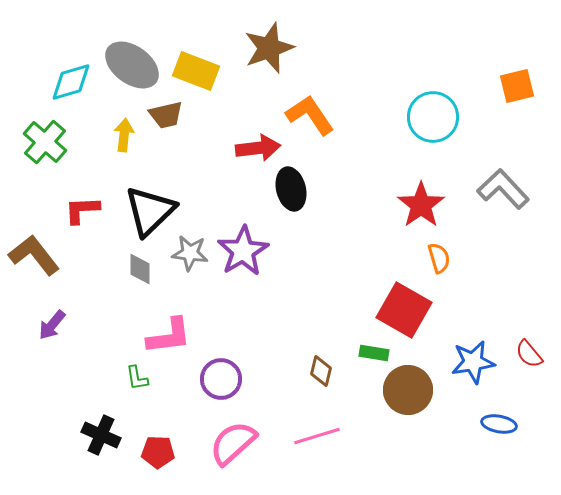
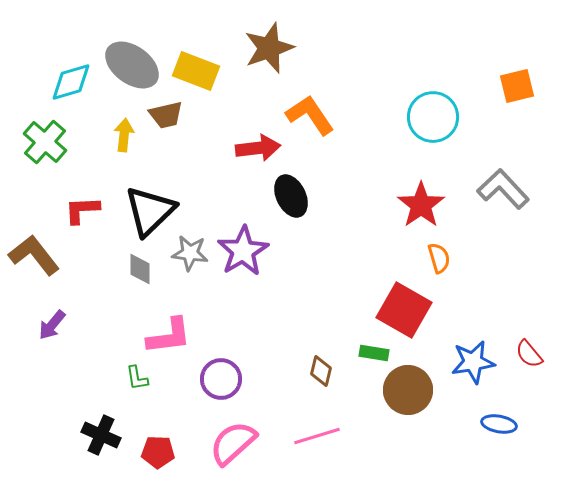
black ellipse: moved 7 px down; rotated 12 degrees counterclockwise
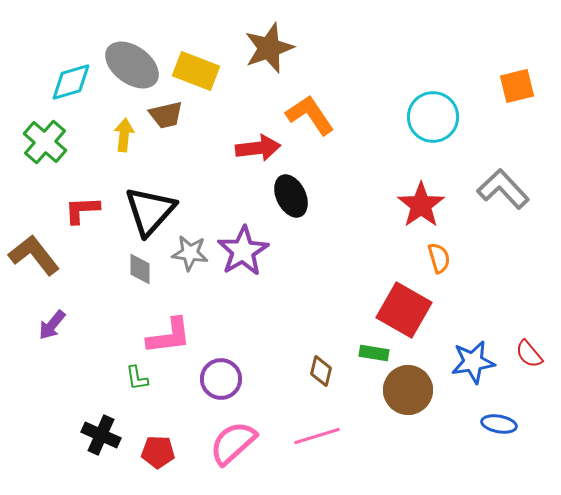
black triangle: rotated 4 degrees counterclockwise
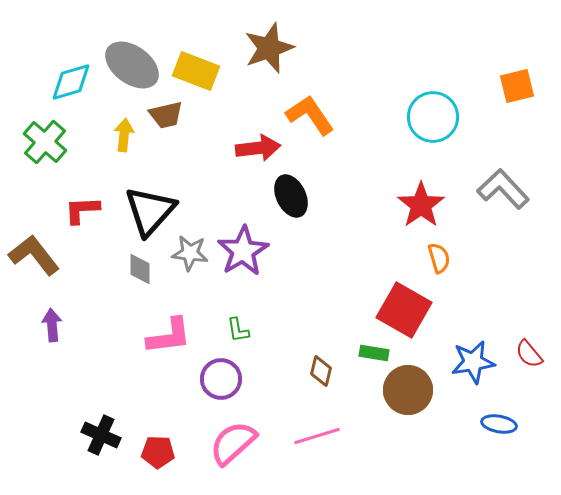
purple arrow: rotated 136 degrees clockwise
green L-shape: moved 101 px right, 48 px up
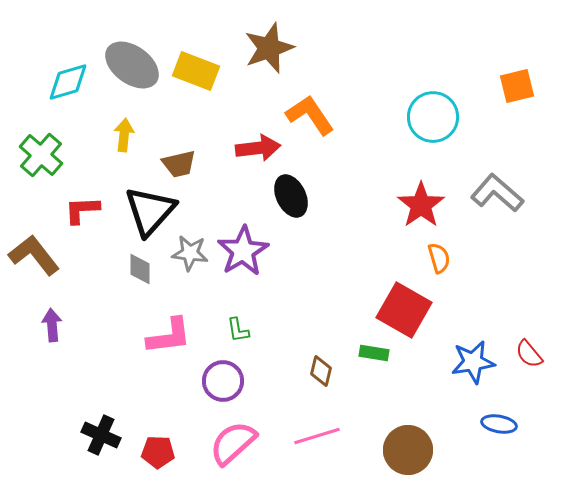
cyan diamond: moved 3 px left
brown trapezoid: moved 13 px right, 49 px down
green cross: moved 4 px left, 13 px down
gray L-shape: moved 6 px left, 4 px down; rotated 6 degrees counterclockwise
purple circle: moved 2 px right, 2 px down
brown circle: moved 60 px down
